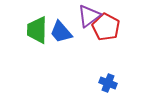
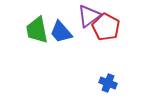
green trapezoid: rotated 12 degrees counterclockwise
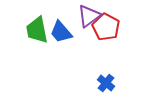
blue cross: moved 2 px left; rotated 18 degrees clockwise
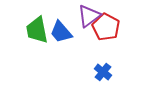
blue cross: moved 3 px left, 11 px up
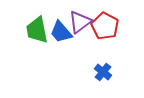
purple triangle: moved 9 px left, 6 px down
red pentagon: moved 1 px left, 1 px up
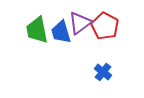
purple triangle: moved 1 px down
blue trapezoid: rotated 25 degrees clockwise
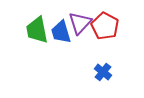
purple triangle: rotated 10 degrees counterclockwise
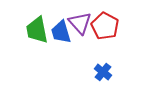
purple triangle: rotated 25 degrees counterclockwise
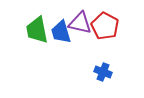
purple triangle: rotated 35 degrees counterclockwise
blue cross: rotated 18 degrees counterclockwise
